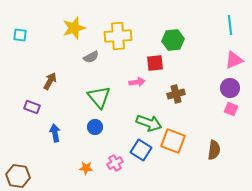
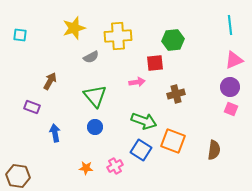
purple circle: moved 1 px up
green triangle: moved 4 px left, 1 px up
green arrow: moved 5 px left, 2 px up
pink cross: moved 3 px down
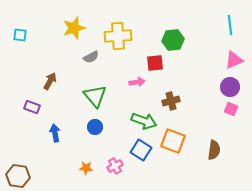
brown cross: moved 5 px left, 7 px down
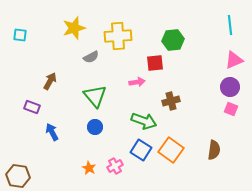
blue arrow: moved 3 px left, 1 px up; rotated 18 degrees counterclockwise
orange square: moved 2 px left, 9 px down; rotated 15 degrees clockwise
orange star: moved 3 px right; rotated 24 degrees clockwise
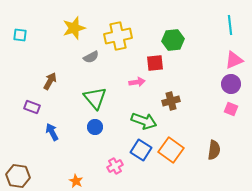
yellow cross: rotated 8 degrees counterclockwise
purple circle: moved 1 px right, 3 px up
green triangle: moved 2 px down
orange star: moved 13 px left, 13 px down
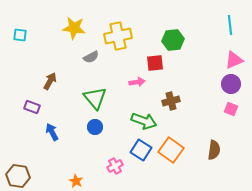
yellow star: rotated 25 degrees clockwise
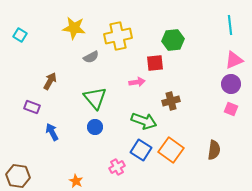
cyan square: rotated 24 degrees clockwise
pink cross: moved 2 px right, 1 px down
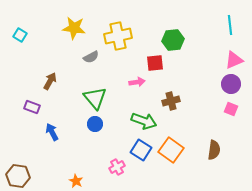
blue circle: moved 3 px up
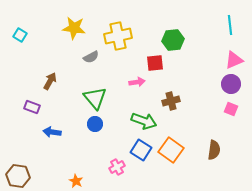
blue arrow: rotated 54 degrees counterclockwise
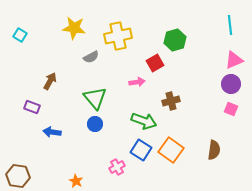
green hexagon: moved 2 px right; rotated 10 degrees counterclockwise
red square: rotated 24 degrees counterclockwise
